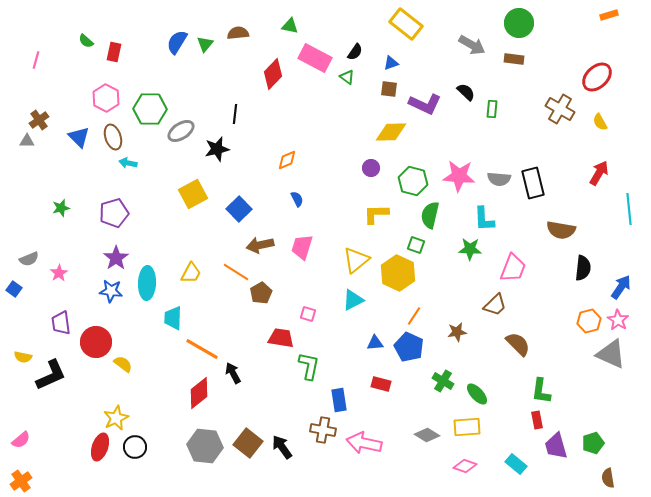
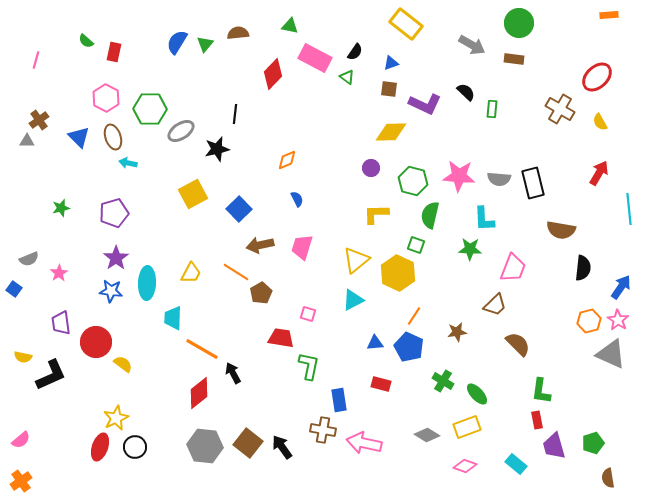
orange rectangle at (609, 15): rotated 12 degrees clockwise
yellow rectangle at (467, 427): rotated 16 degrees counterclockwise
purple trapezoid at (556, 446): moved 2 px left
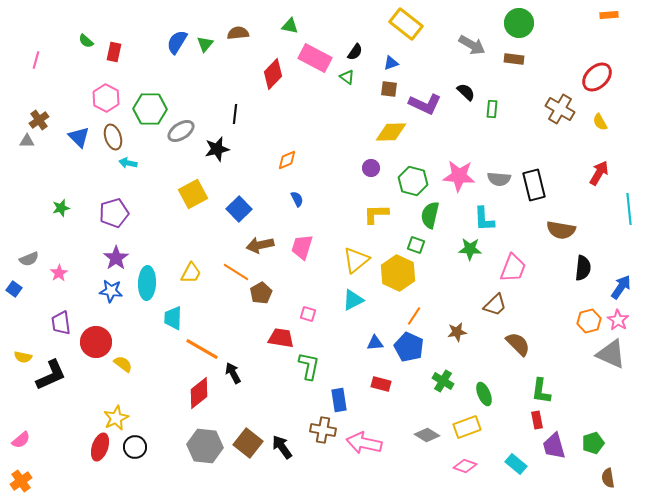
black rectangle at (533, 183): moved 1 px right, 2 px down
green ellipse at (477, 394): moved 7 px right; rotated 20 degrees clockwise
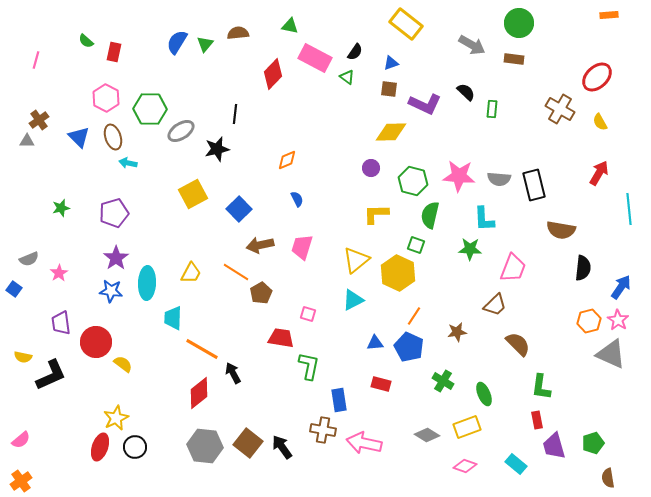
green L-shape at (541, 391): moved 4 px up
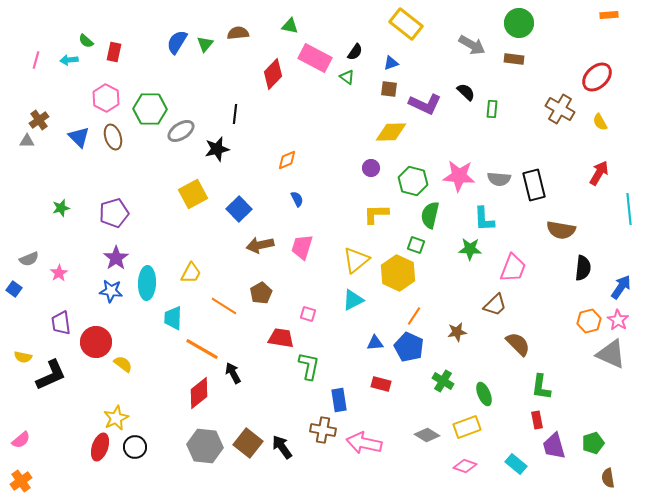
cyan arrow at (128, 163): moved 59 px left, 103 px up; rotated 18 degrees counterclockwise
orange line at (236, 272): moved 12 px left, 34 px down
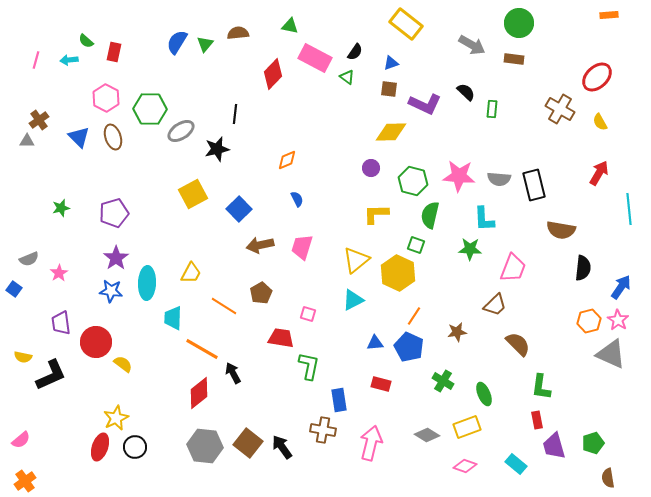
pink arrow at (364, 443): moved 7 px right; rotated 92 degrees clockwise
orange cross at (21, 481): moved 4 px right
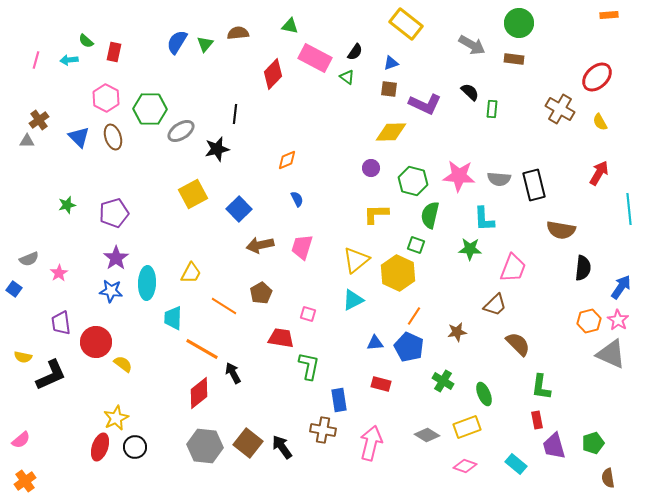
black semicircle at (466, 92): moved 4 px right
green star at (61, 208): moved 6 px right, 3 px up
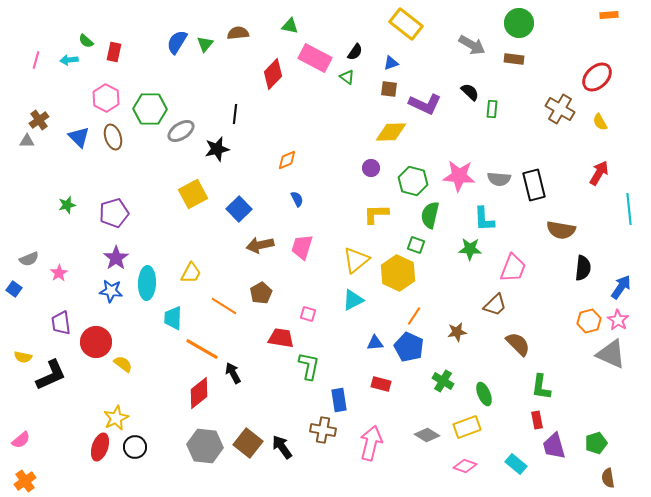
green pentagon at (593, 443): moved 3 px right
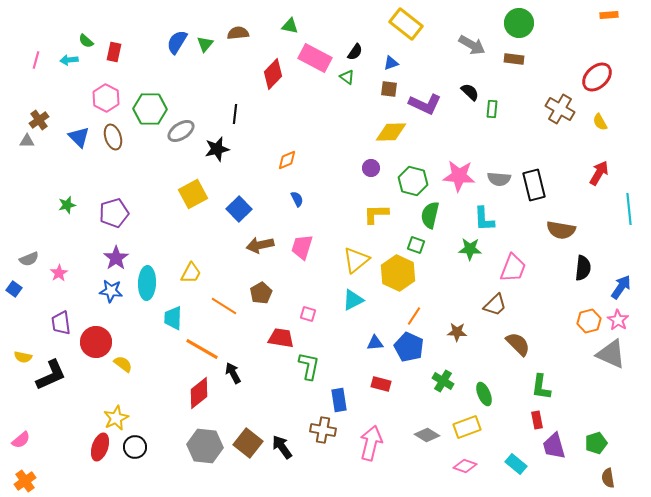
brown star at (457, 332): rotated 12 degrees clockwise
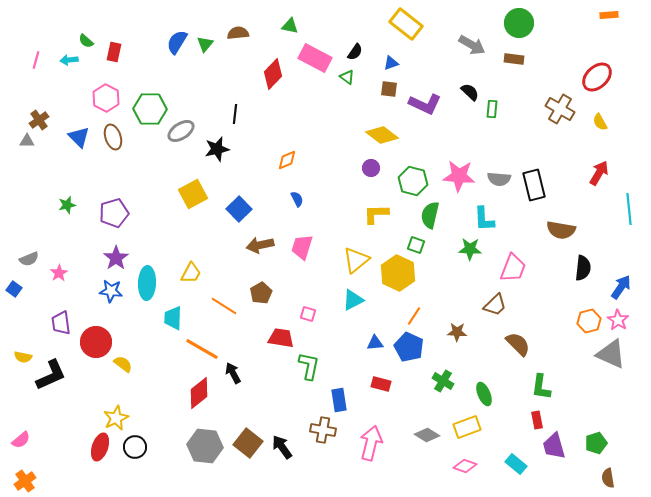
yellow diamond at (391, 132): moved 9 px left, 3 px down; rotated 40 degrees clockwise
